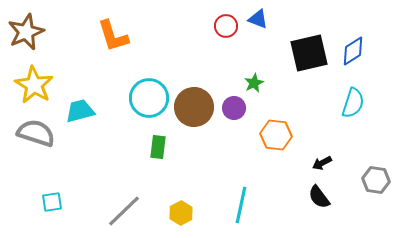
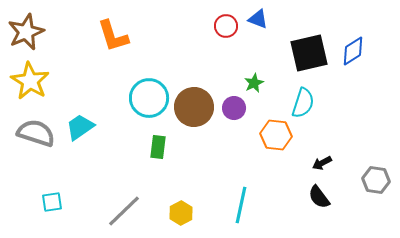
yellow star: moved 4 px left, 4 px up
cyan semicircle: moved 50 px left
cyan trapezoid: moved 16 px down; rotated 20 degrees counterclockwise
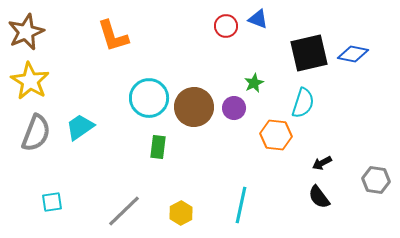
blue diamond: moved 3 px down; rotated 44 degrees clockwise
gray semicircle: rotated 93 degrees clockwise
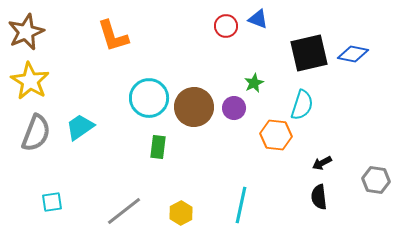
cyan semicircle: moved 1 px left, 2 px down
black semicircle: rotated 30 degrees clockwise
gray line: rotated 6 degrees clockwise
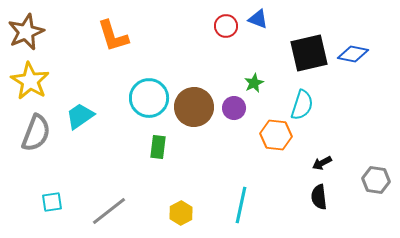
cyan trapezoid: moved 11 px up
gray line: moved 15 px left
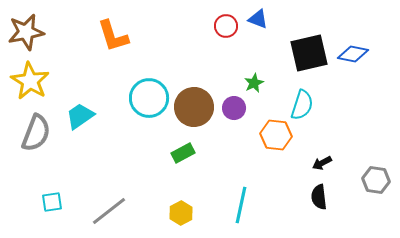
brown star: rotated 12 degrees clockwise
green rectangle: moved 25 px right, 6 px down; rotated 55 degrees clockwise
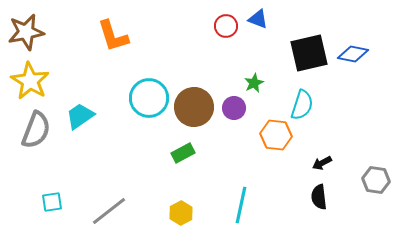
gray semicircle: moved 3 px up
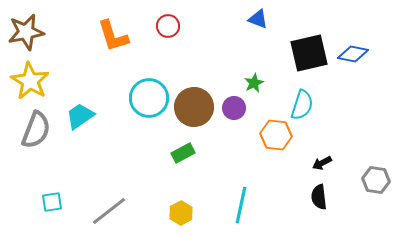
red circle: moved 58 px left
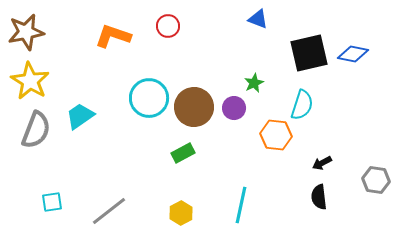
orange L-shape: rotated 126 degrees clockwise
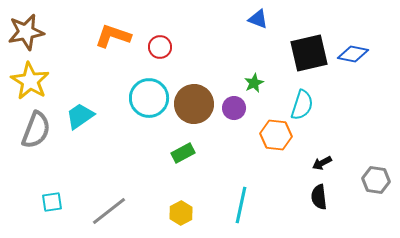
red circle: moved 8 px left, 21 px down
brown circle: moved 3 px up
